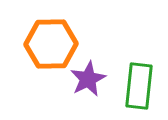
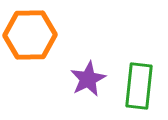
orange hexagon: moved 21 px left, 9 px up
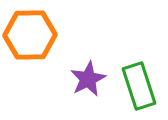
green rectangle: rotated 24 degrees counterclockwise
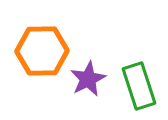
orange hexagon: moved 12 px right, 16 px down
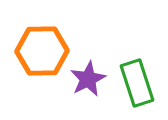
green rectangle: moved 2 px left, 3 px up
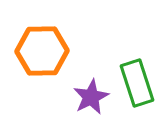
purple star: moved 3 px right, 18 px down
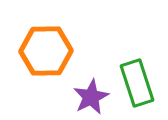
orange hexagon: moved 4 px right
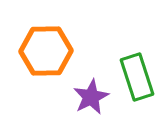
green rectangle: moved 6 px up
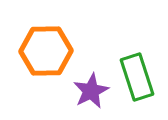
purple star: moved 6 px up
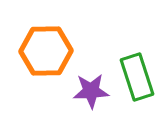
purple star: rotated 24 degrees clockwise
